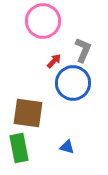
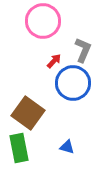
brown square: rotated 28 degrees clockwise
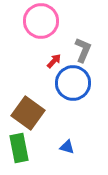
pink circle: moved 2 px left
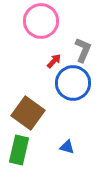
green rectangle: moved 2 px down; rotated 24 degrees clockwise
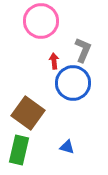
red arrow: rotated 49 degrees counterclockwise
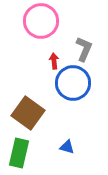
gray L-shape: moved 1 px right, 1 px up
green rectangle: moved 3 px down
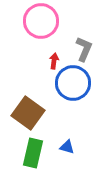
red arrow: rotated 14 degrees clockwise
green rectangle: moved 14 px right
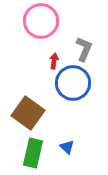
blue triangle: rotated 28 degrees clockwise
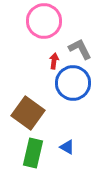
pink circle: moved 3 px right
gray L-shape: moved 4 px left; rotated 50 degrees counterclockwise
blue triangle: rotated 14 degrees counterclockwise
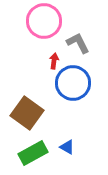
gray L-shape: moved 2 px left, 6 px up
brown square: moved 1 px left
green rectangle: rotated 48 degrees clockwise
